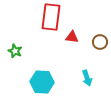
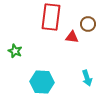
brown circle: moved 12 px left, 18 px up
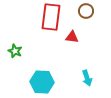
brown circle: moved 2 px left, 13 px up
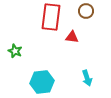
cyan hexagon: rotated 10 degrees counterclockwise
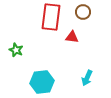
brown circle: moved 3 px left, 1 px down
green star: moved 1 px right, 1 px up
cyan arrow: rotated 42 degrees clockwise
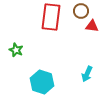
brown circle: moved 2 px left, 1 px up
red triangle: moved 20 px right, 11 px up
cyan arrow: moved 4 px up
cyan hexagon: rotated 25 degrees clockwise
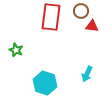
cyan hexagon: moved 3 px right, 1 px down
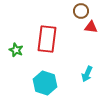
red rectangle: moved 4 px left, 22 px down
red triangle: moved 1 px left, 1 px down
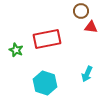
red rectangle: rotated 72 degrees clockwise
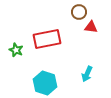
brown circle: moved 2 px left, 1 px down
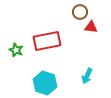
brown circle: moved 1 px right
red rectangle: moved 2 px down
cyan arrow: moved 2 px down
